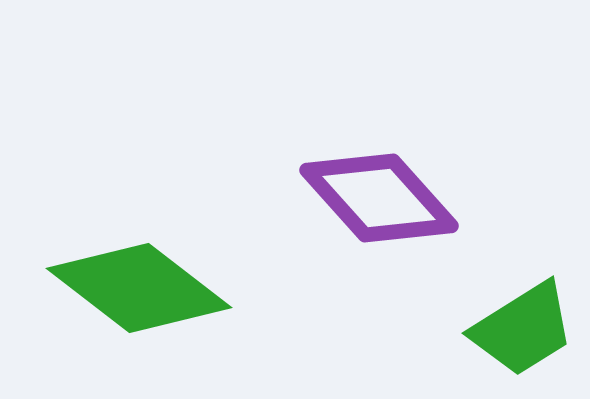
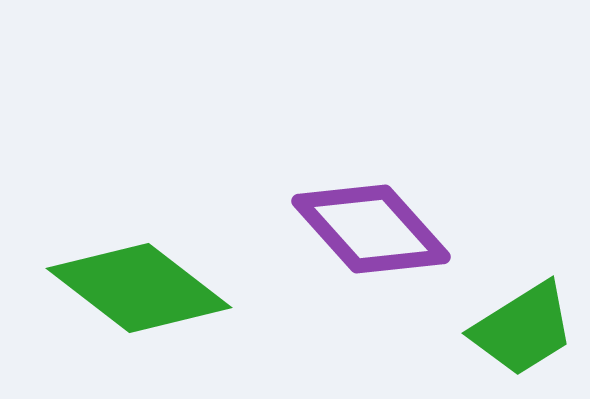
purple diamond: moved 8 px left, 31 px down
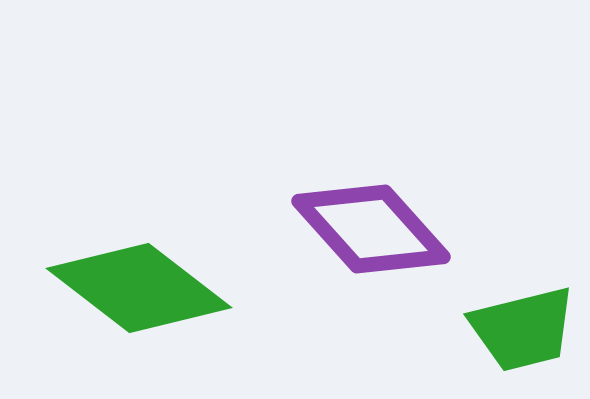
green trapezoid: rotated 18 degrees clockwise
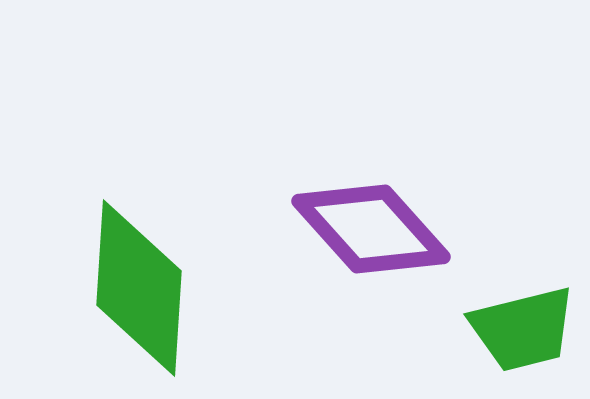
green diamond: rotated 56 degrees clockwise
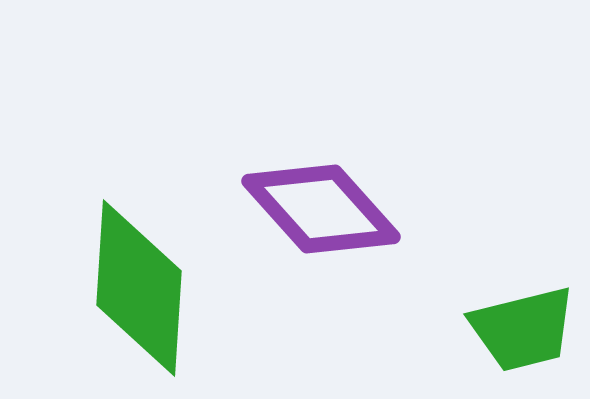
purple diamond: moved 50 px left, 20 px up
